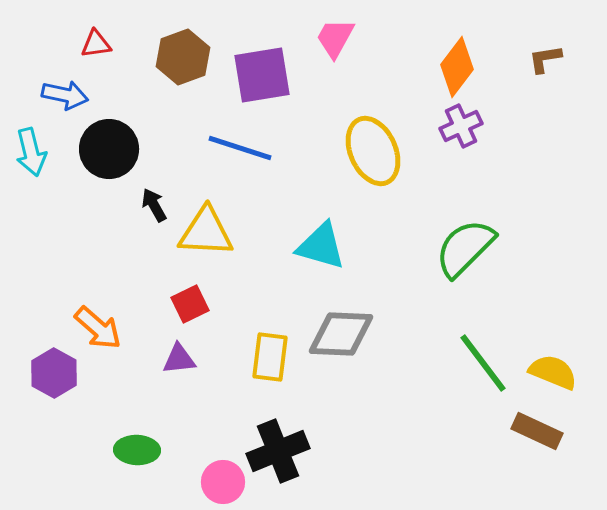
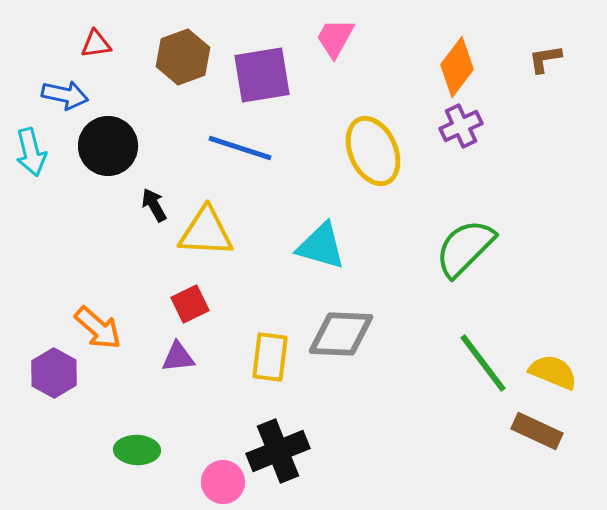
black circle: moved 1 px left, 3 px up
purple triangle: moved 1 px left, 2 px up
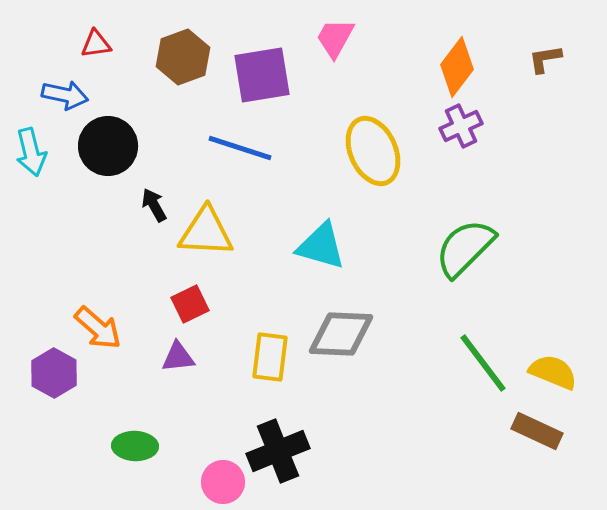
green ellipse: moved 2 px left, 4 px up
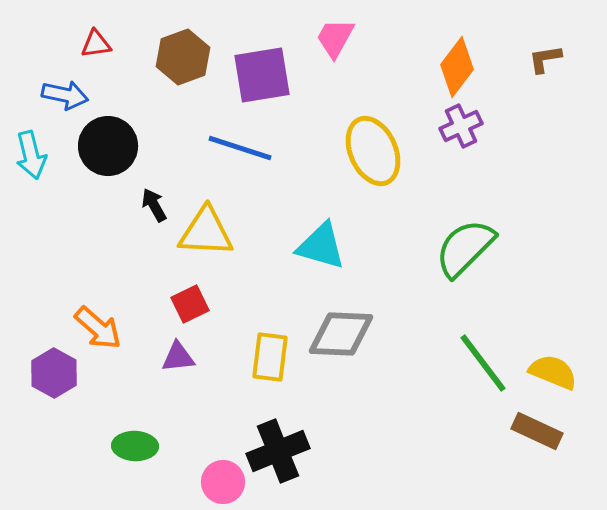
cyan arrow: moved 3 px down
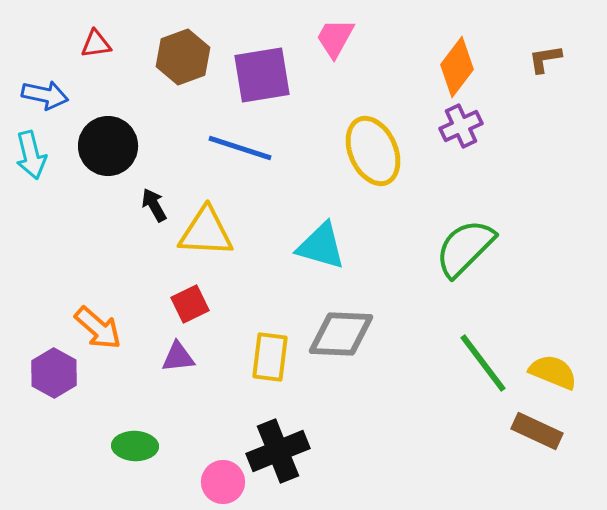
blue arrow: moved 20 px left
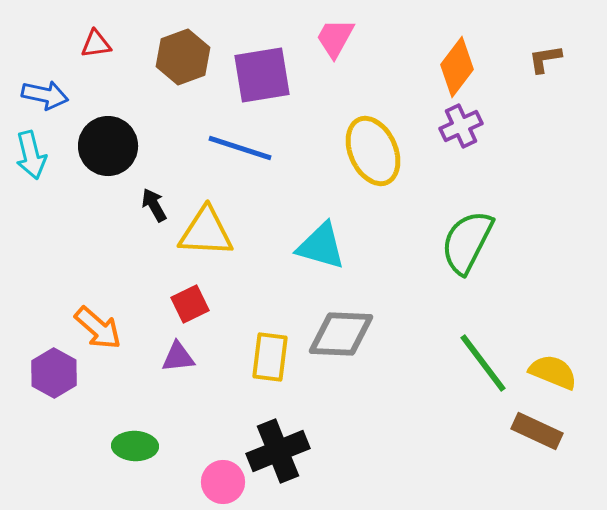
green semicircle: moved 2 px right, 6 px up; rotated 18 degrees counterclockwise
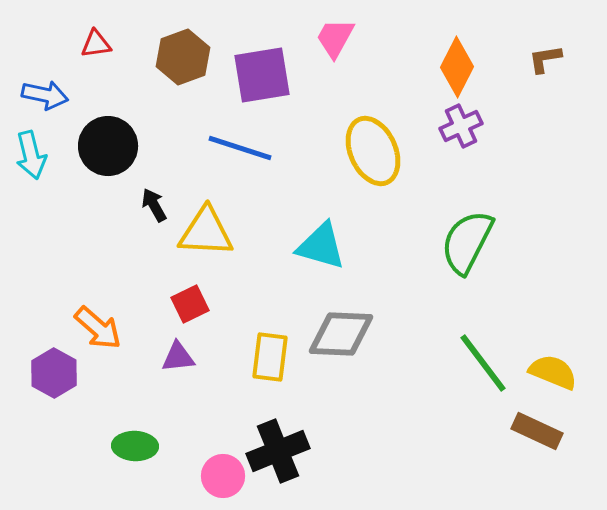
orange diamond: rotated 10 degrees counterclockwise
pink circle: moved 6 px up
